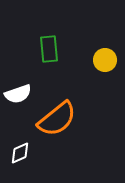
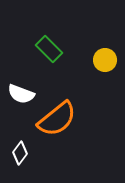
green rectangle: rotated 40 degrees counterclockwise
white semicircle: moved 3 px right; rotated 40 degrees clockwise
white diamond: rotated 30 degrees counterclockwise
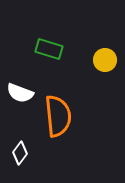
green rectangle: rotated 28 degrees counterclockwise
white semicircle: moved 1 px left, 1 px up
orange semicircle: moved 1 px right, 3 px up; rotated 57 degrees counterclockwise
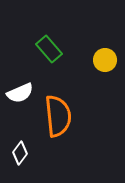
green rectangle: rotated 32 degrees clockwise
white semicircle: rotated 44 degrees counterclockwise
